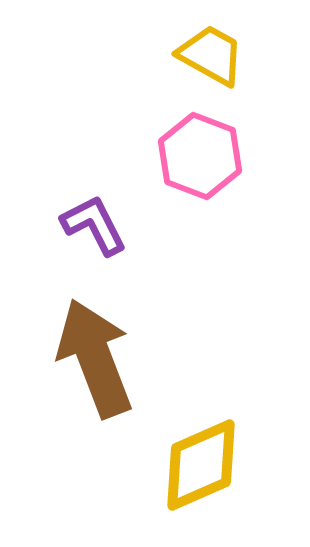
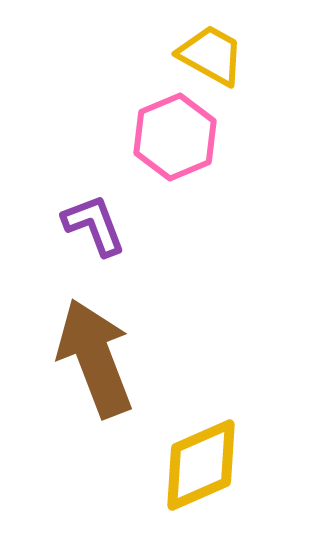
pink hexagon: moved 25 px left, 19 px up; rotated 16 degrees clockwise
purple L-shape: rotated 6 degrees clockwise
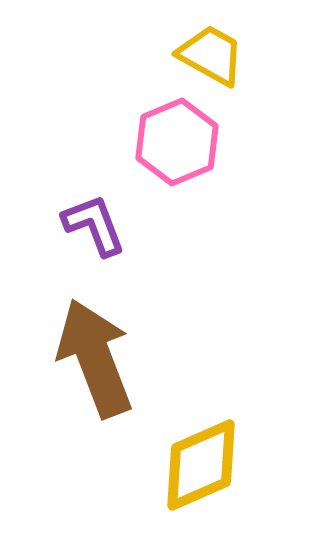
pink hexagon: moved 2 px right, 5 px down
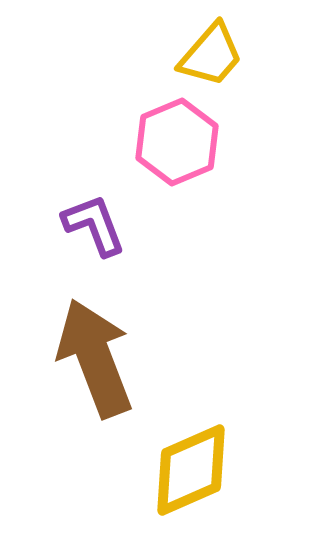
yellow trapezoid: rotated 102 degrees clockwise
yellow diamond: moved 10 px left, 5 px down
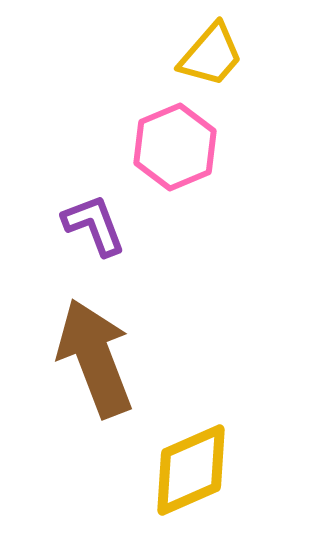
pink hexagon: moved 2 px left, 5 px down
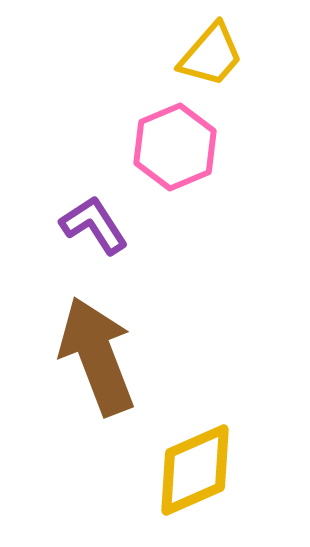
purple L-shape: rotated 12 degrees counterclockwise
brown arrow: moved 2 px right, 2 px up
yellow diamond: moved 4 px right
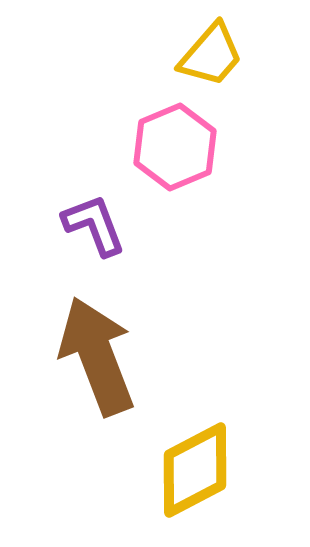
purple L-shape: rotated 12 degrees clockwise
yellow diamond: rotated 4 degrees counterclockwise
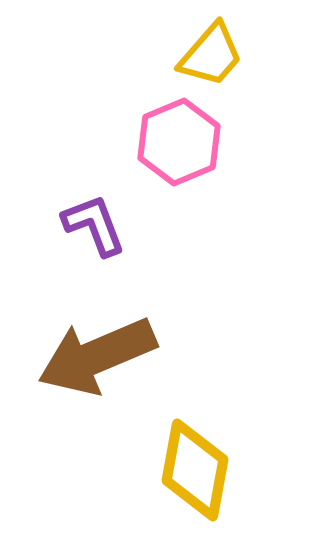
pink hexagon: moved 4 px right, 5 px up
brown arrow: rotated 92 degrees counterclockwise
yellow diamond: rotated 52 degrees counterclockwise
